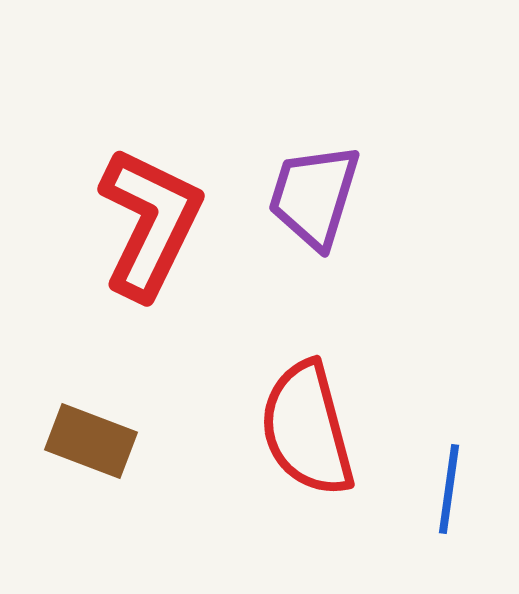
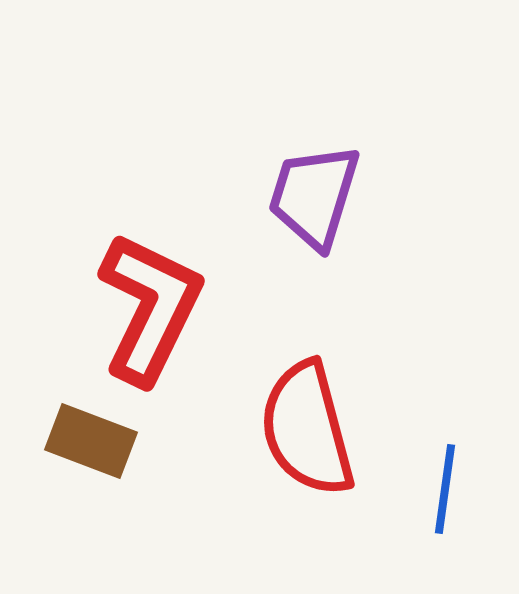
red L-shape: moved 85 px down
blue line: moved 4 px left
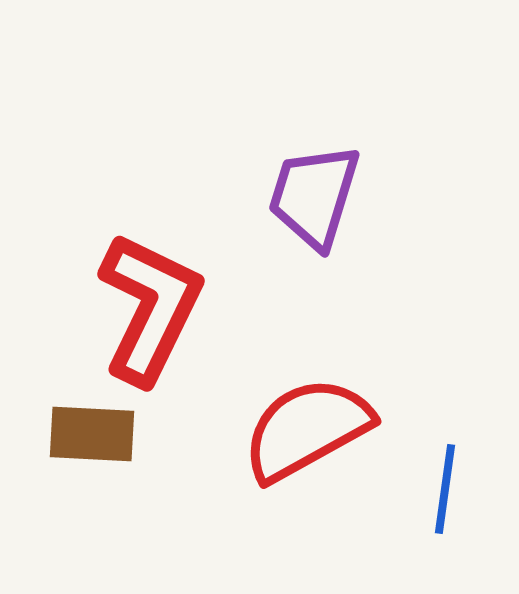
red semicircle: rotated 76 degrees clockwise
brown rectangle: moved 1 px right, 7 px up; rotated 18 degrees counterclockwise
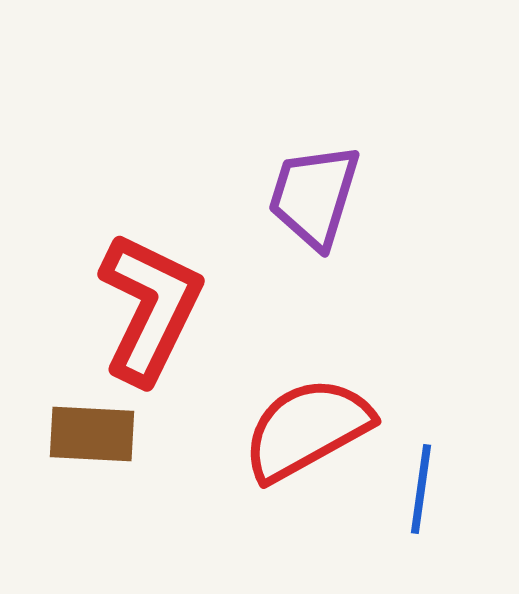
blue line: moved 24 px left
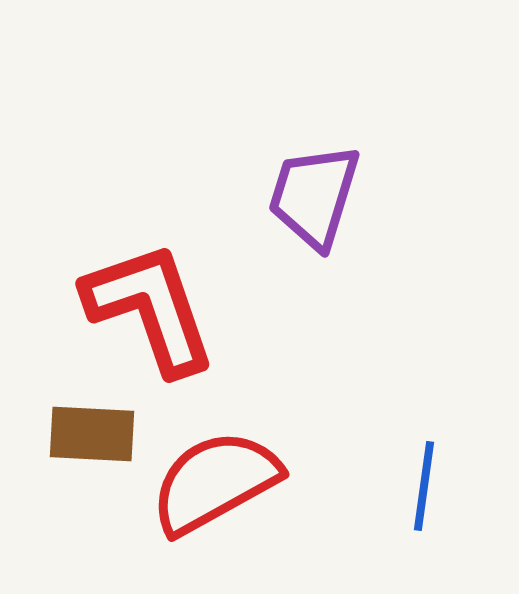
red L-shape: rotated 45 degrees counterclockwise
red semicircle: moved 92 px left, 53 px down
blue line: moved 3 px right, 3 px up
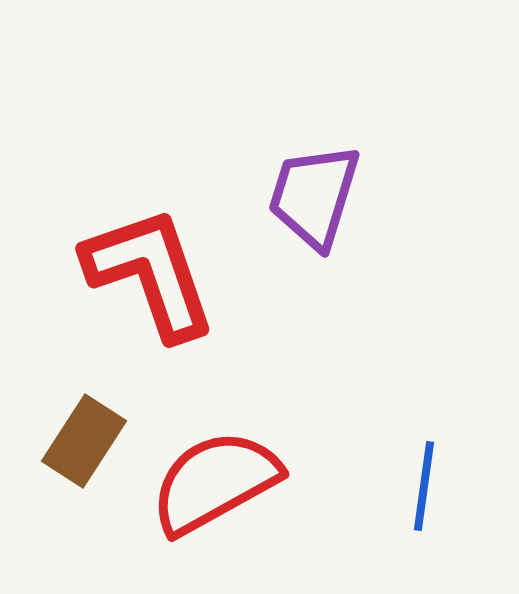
red L-shape: moved 35 px up
brown rectangle: moved 8 px left, 7 px down; rotated 60 degrees counterclockwise
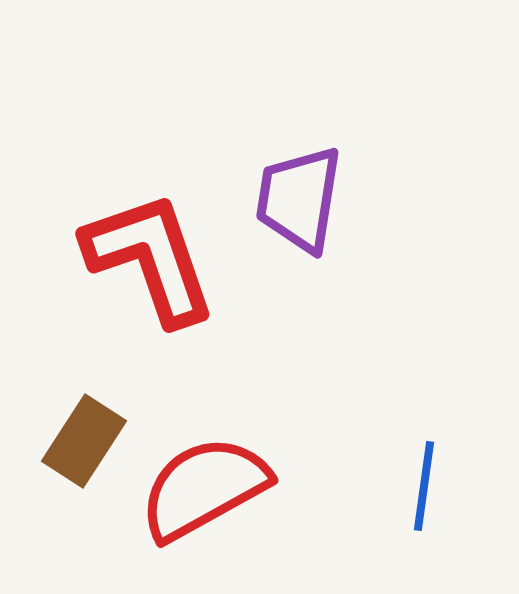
purple trapezoid: moved 15 px left, 3 px down; rotated 8 degrees counterclockwise
red L-shape: moved 15 px up
red semicircle: moved 11 px left, 6 px down
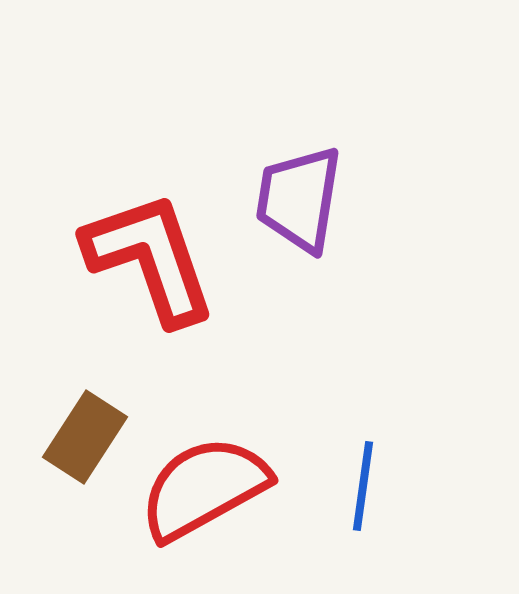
brown rectangle: moved 1 px right, 4 px up
blue line: moved 61 px left
